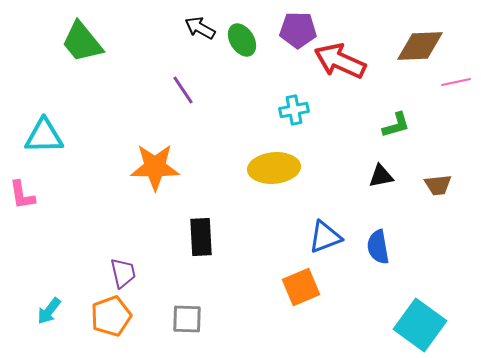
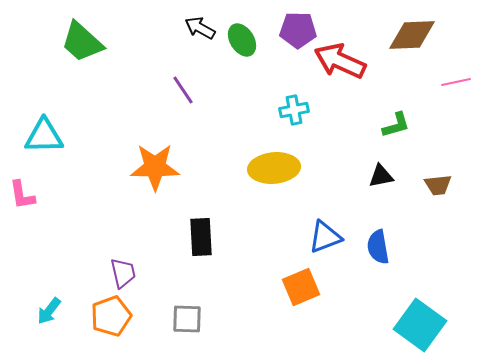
green trapezoid: rotated 9 degrees counterclockwise
brown diamond: moved 8 px left, 11 px up
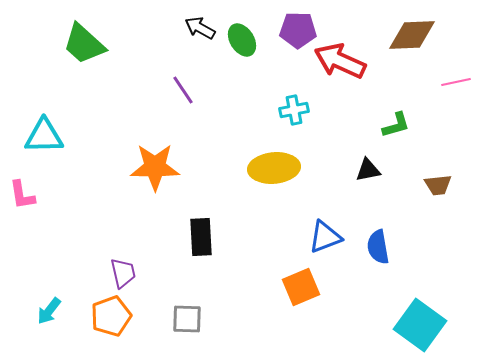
green trapezoid: moved 2 px right, 2 px down
black triangle: moved 13 px left, 6 px up
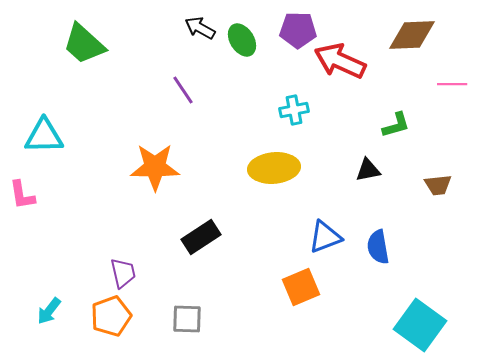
pink line: moved 4 px left, 2 px down; rotated 12 degrees clockwise
black rectangle: rotated 60 degrees clockwise
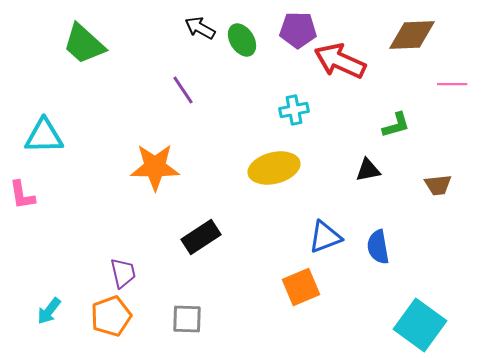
yellow ellipse: rotated 9 degrees counterclockwise
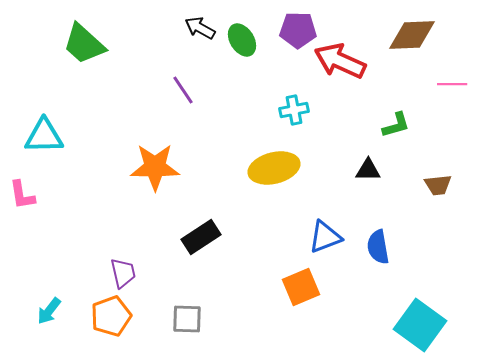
black triangle: rotated 12 degrees clockwise
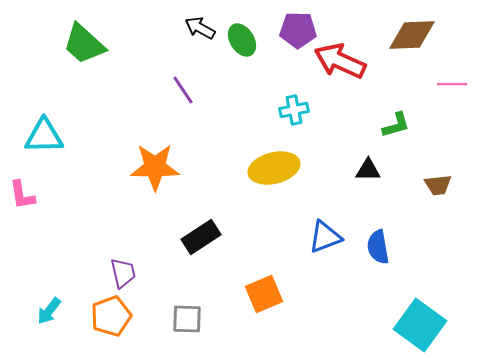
orange square: moved 37 px left, 7 px down
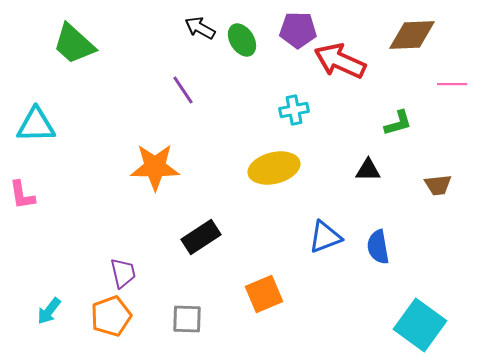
green trapezoid: moved 10 px left
green L-shape: moved 2 px right, 2 px up
cyan triangle: moved 8 px left, 11 px up
